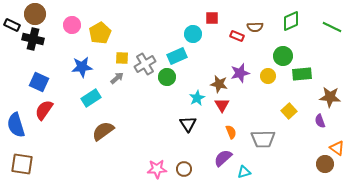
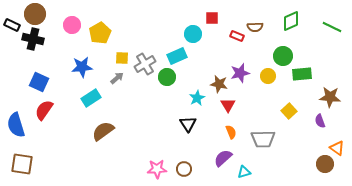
red triangle at (222, 105): moved 6 px right
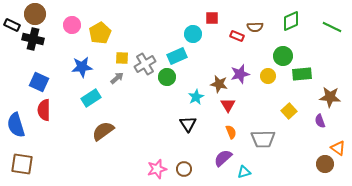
purple star at (240, 73): moved 1 px down
cyan star at (197, 98): moved 1 px left, 1 px up
red semicircle at (44, 110): rotated 35 degrees counterclockwise
orange triangle at (337, 148): moved 1 px right
pink star at (157, 169): rotated 12 degrees counterclockwise
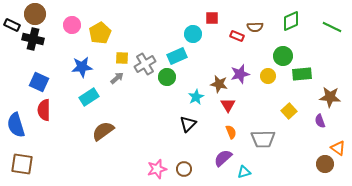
cyan rectangle at (91, 98): moved 2 px left, 1 px up
black triangle at (188, 124): rotated 18 degrees clockwise
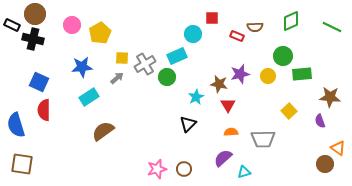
orange semicircle at (231, 132): rotated 72 degrees counterclockwise
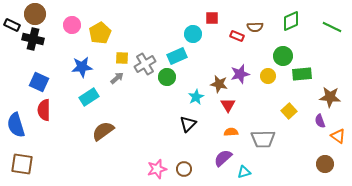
orange triangle at (338, 148): moved 12 px up
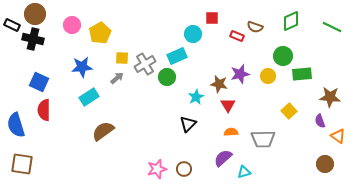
brown semicircle at (255, 27): rotated 21 degrees clockwise
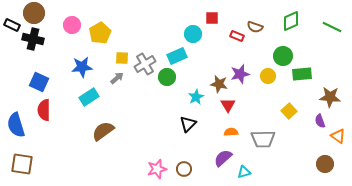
brown circle at (35, 14): moved 1 px left, 1 px up
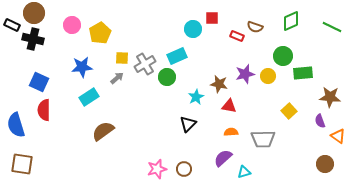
cyan circle at (193, 34): moved 5 px up
purple star at (240, 74): moved 5 px right
green rectangle at (302, 74): moved 1 px right, 1 px up
red triangle at (228, 105): moved 1 px right, 1 px down; rotated 49 degrees counterclockwise
